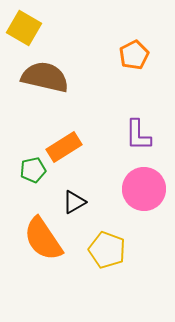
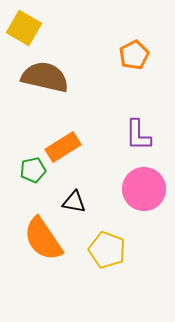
orange rectangle: moved 1 px left
black triangle: rotated 40 degrees clockwise
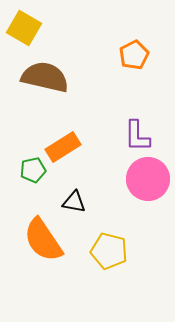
purple L-shape: moved 1 px left, 1 px down
pink circle: moved 4 px right, 10 px up
orange semicircle: moved 1 px down
yellow pentagon: moved 2 px right, 1 px down; rotated 6 degrees counterclockwise
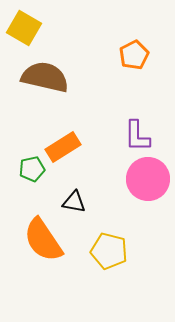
green pentagon: moved 1 px left, 1 px up
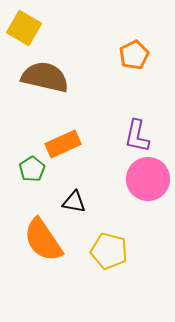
purple L-shape: rotated 12 degrees clockwise
orange rectangle: moved 3 px up; rotated 8 degrees clockwise
green pentagon: rotated 20 degrees counterclockwise
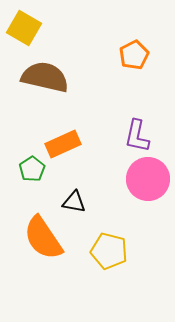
orange semicircle: moved 2 px up
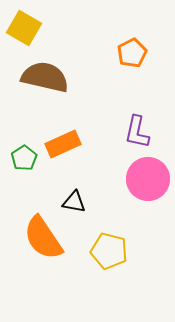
orange pentagon: moved 2 px left, 2 px up
purple L-shape: moved 4 px up
green pentagon: moved 8 px left, 11 px up
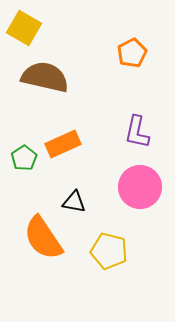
pink circle: moved 8 px left, 8 px down
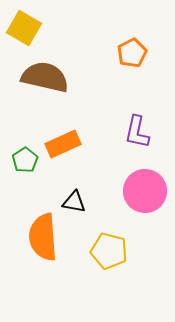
green pentagon: moved 1 px right, 2 px down
pink circle: moved 5 px right, 4 px down
orange semicircle: moved 1 px up; rotated 30 degrees clockwise
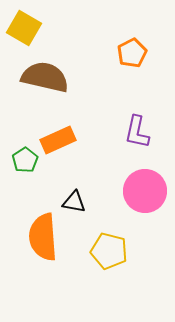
orange rectangle: moved 5 px left, 4 px up
